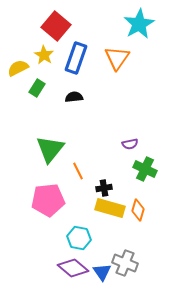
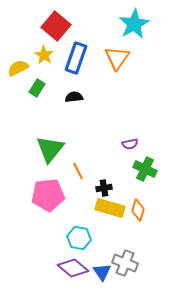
cyan star: moved 5 px left
pink pentagon: moved 5 px up
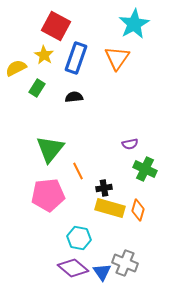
red square: rotated 12 degrees counterclockwise
yellow semicircle: moved 2 px left
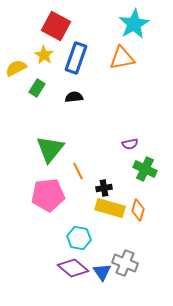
orange triangle: moved 5 px right; rotated 44 degrees clockwise
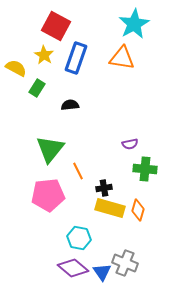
orange triangle: rotated 20 degrees clockwise
yellow semicircle: rotated 55 degrees clockwise
black semicircle: moved 4 px left, 8 px down
green cross: rotated 20 degrees counterclockwise
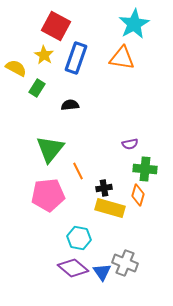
orange diamond: moved 15 px up
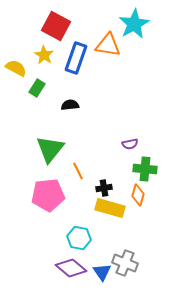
orange triangle: moved 14 px left, 13 px up
purple diamond: moved 2 px left
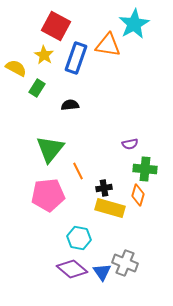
purple diamond: moved 1 px right, 1 px down
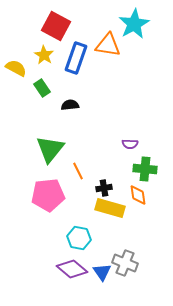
green rectangle: moved 5 px right; rotated 66 degrees counterclockwise
purple semicircle: rotated 14 degrees clockwise
orange diamond: rotated 25 degrees counterclockwise
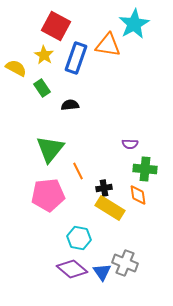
yellow rectangle: rotated 16 degrees clockwise
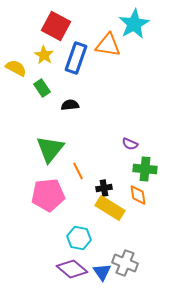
purple semicircle: rotated 21 degrees clockwise
